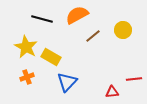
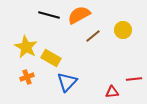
orange semicircle: moved 2 px right
black line: moved 7 px right, 4 px up
yellow rectangle: moved 1 px down
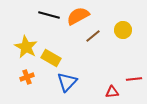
orange semicircle: moved 1 px left, 1 px down
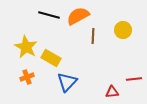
brown line: rotated 49 degrees counterclockwise
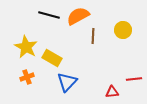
yellow rectangle: moved 1 px right
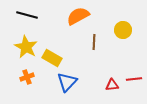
black line: moved 22 px left
brown line: moved 1 px right, 6 px down
red triangle: moved 7 px up
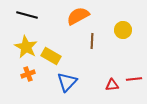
brown line: moved 2 px left, 1 px up
yellow rectangle: moved 1 px left, 2 px up
orange cross: moved 1 px right, 3 px up
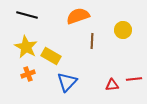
orange semicircle: rotated 10 degrees clockwise
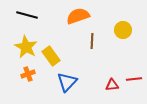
yellow rectangle: rotated 24 degrees clockwise
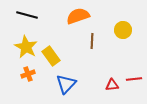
blue triangle: moved 1 px left, 2 px down
